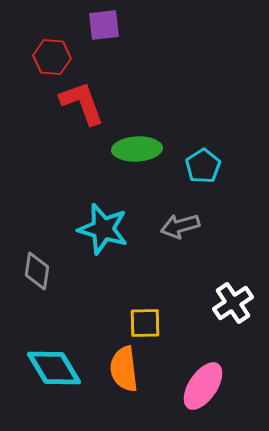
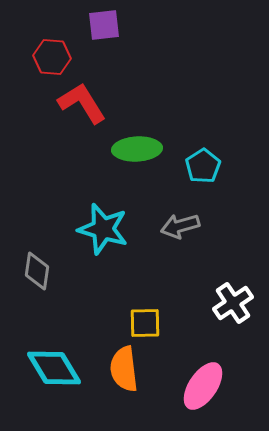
red L-shape: rotated 12 degrees counterclockwise
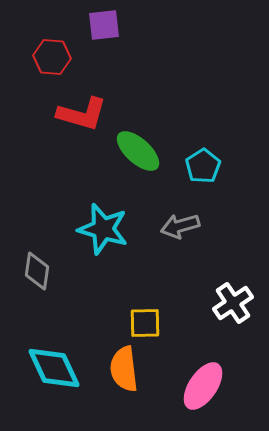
red L-shape: moved 11 px down; rotated 138 degrees clockwise
green ellipse: moved 1 px right, 2 px down; rotated 45 degrees clockwise
cyan diamond: rotated 6 degrees clockwise
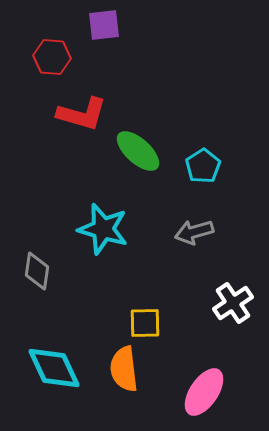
gray arrow: moved 14 px right, 6 px down
pink ellipse: moved 1 px right, 6 px down
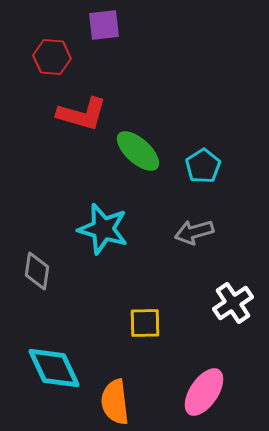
orange semicircle: moved 9 px left, 33 px down
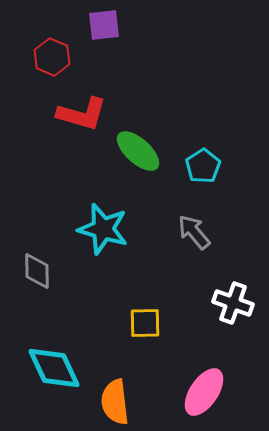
red hexagon: rotated 18 degrees clockwise
gray arrow: rotated 66 degrees clockwise
gray diamond: rotated 9 degrees counterclockwise
white cross: rotated 36 degrees counterclockwise
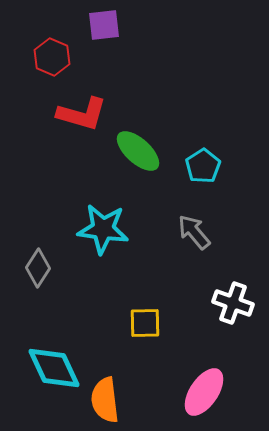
cyan star: rotated 9 degrees counterclockwise
gray diamond: moved 1 px right, 3 px up; rotated 33 degrees clockwise
orange semicircle: moved 10 px left, 2 px up
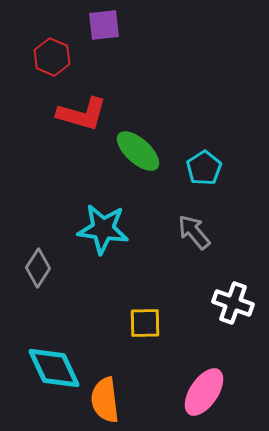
cyan pentagon: moved 1 px right, 2 px down
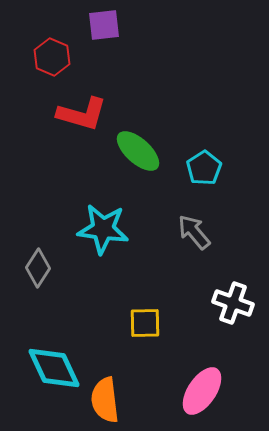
pink ellipse: moved 2 px left, 1 px up
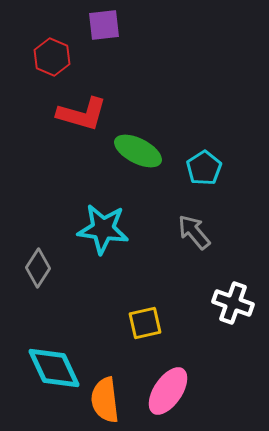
green ellipse: rotated 15 degrees counterclockwise
yellow square: rotated 12 degrees counterclockwise
pink ellipse: moved 34 px left
